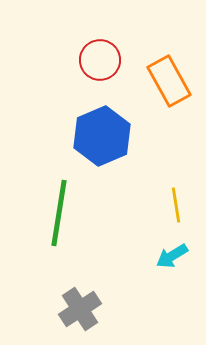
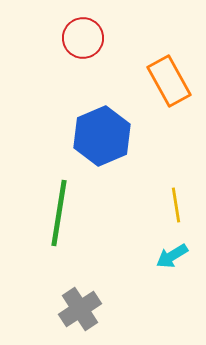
red circle: moved 17 px left, 22 px up
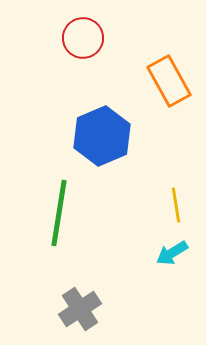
cyan arrow: moved 3 px up
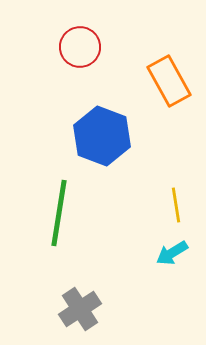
red circle: moved 3 px left, 9 px down
blue hexagon: rotated 16 degrees counterclockwise
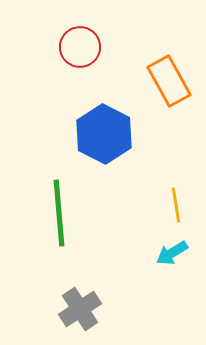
blue hexagon: moved 2 px right, 2 px up; rotated 6 degrees clockwise
green line: rotated 14 degrees counterclockwise
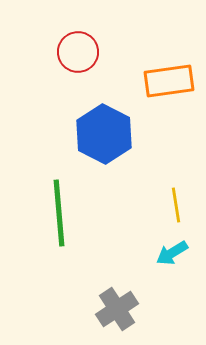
red circle: moved 2 px left, 5 px down
orange rectangle: rotated 69 degrees counterclockwise
gray cross: moved 37 px right
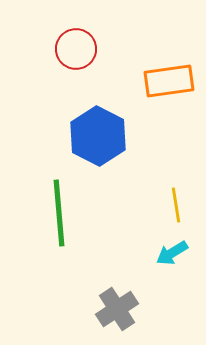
red circle: moved 2 px left, 3 px up
blue hexagon: moved 6 px left, 2 px down
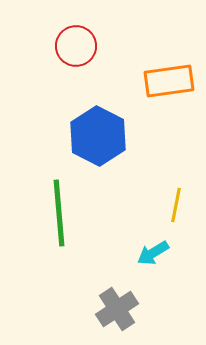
red circle: moved 3 px up
yellow line: rotated 20 degrees clockwise
cyan arrow: moved 19 px left
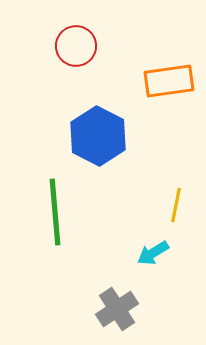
green line: moved 4 px left, 1 px up
